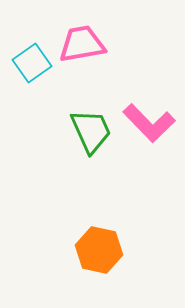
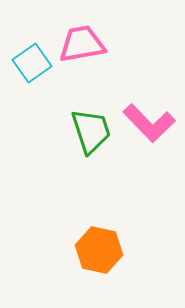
green trapezoid: rotated 6 degrees clockwise
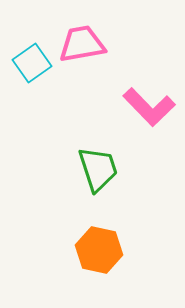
pink L-shape: moved 16 px up
green trapezoid: moved 7 px right, 38 px down
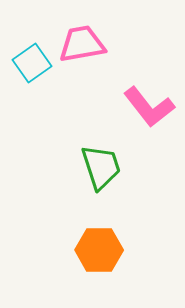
pink L-shape: rotated 6 degrees clockwise
green trapezoid: moved 3 px right, 2 px up
orange hexagon: rotated 12 degrees counterclockwise
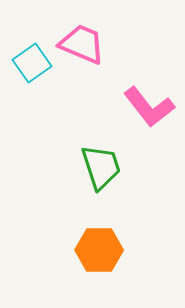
pink trapezoid: rotated 33 degrees clockwise
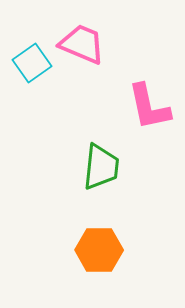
pink L-shape: rotated 26 degrees clockwise
green trapezoid: rotated 24 degrees clockwise
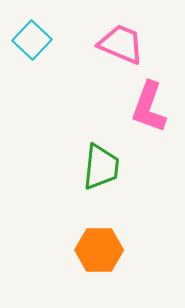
pink trapezoid: moved 39 px right
cyan square: moved 23 px up; rotated 12 degrees counterclockwise
pink L-shape: rotated 32 degrees clockwise
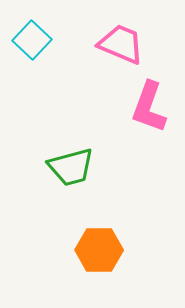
green trapezoid: moved 30 px left; rotated 69 degrees clockwise
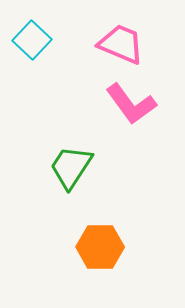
pink L-shape: moved 18 px left, 3 px up; rotated 56 degrees counterclockwise
green trapezoid: rotated 138 degrees clockwise
orange hexagon: moved 1 px right, 3 px up
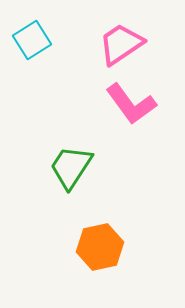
cyan square: rotated 15 degrees clockwise
pink trapezoid: rotated 57 degrees counterclockwise
orange hexagon: rotated 12 degrees counterclockwise
